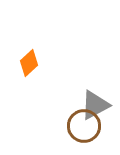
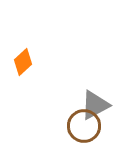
orange diamond: moved 6 px left, 1 px up
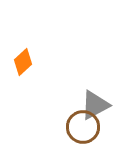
brown circle: moved 1 px left, 1 px down
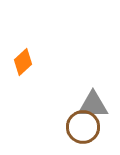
gray triangle: moved 2 px left; rotated 28 degrees clockwise
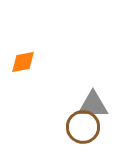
orange diamond: rotated 32 degrees clockwise
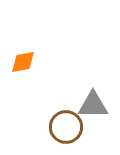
brown circle: moved 17 px left
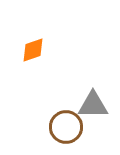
orange diamond: moved 10 px right, 12 px up; rotated 8 degrees counterclockwise
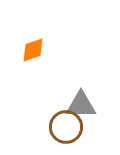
gray triangle: moved 12 px left
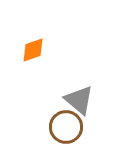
gray triangle: moved 2 px left, 5 px up; rotated 40 degrees clockwise
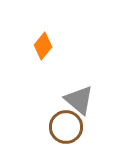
orange diamond: moved 10 px right, 4 px up; rotated 32 degrees counterclockwise
